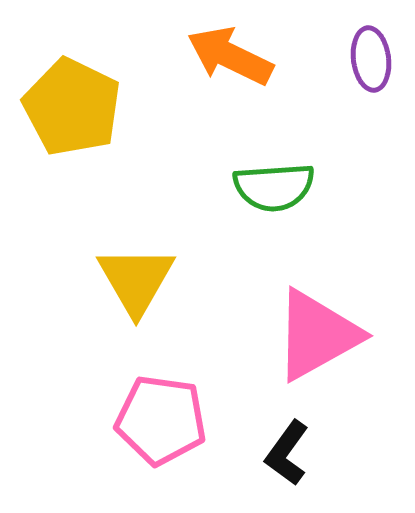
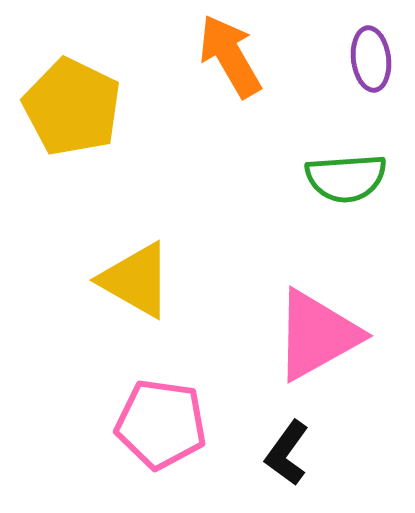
orange arrow: rotated 34 degrees clockwise
green semicircle: moved 72 px right, 9 px up
yellow triangle: rotated 30 degrees counterclockwise
pink pentagon: moved 4 px down
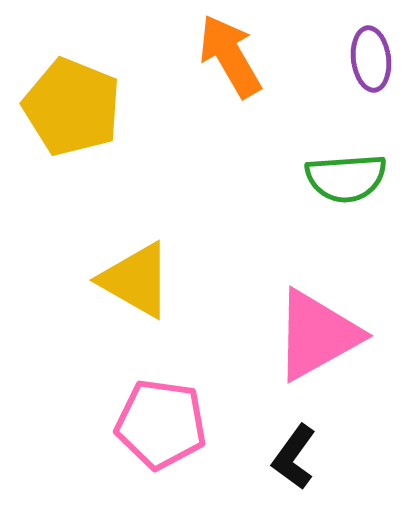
yellow pentagon: rotated 4 degrees counterclockwise
black L-shape: moved 7 px right, 4 px down
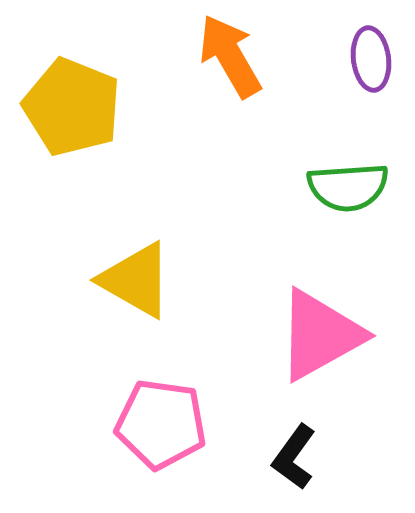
green semicircle: moved 2 px right, 9 px down
pink triangle: moved 3 px right
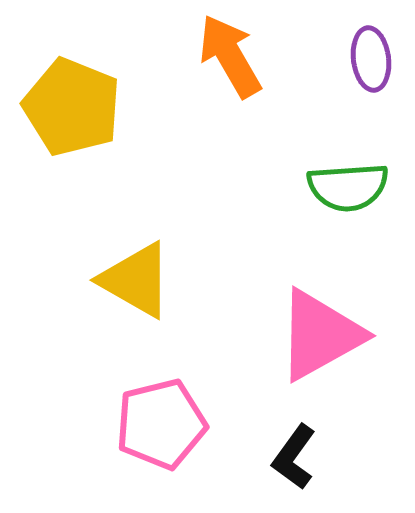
pink pentagon: rotated 22 degrees counterclockwise
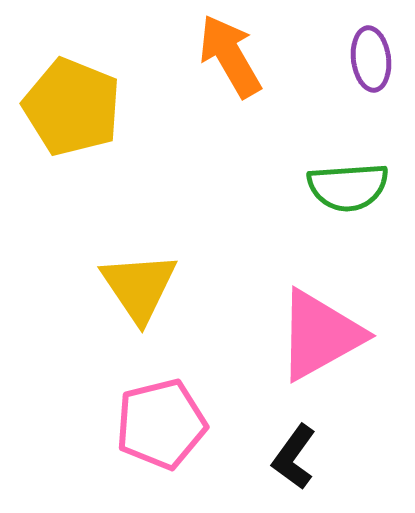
yellow triangle: moved 3 px right, 7 px down; rotated 26 degrees clockwise
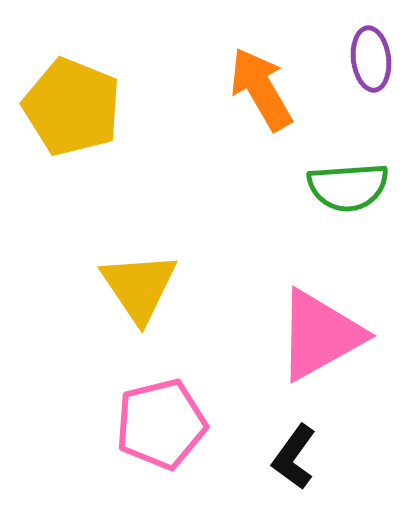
orange arrow: moved 31 px right, 33 px down
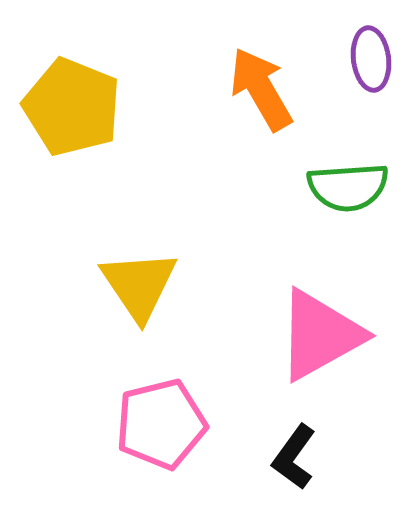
yellow triangle: moved 2 px up
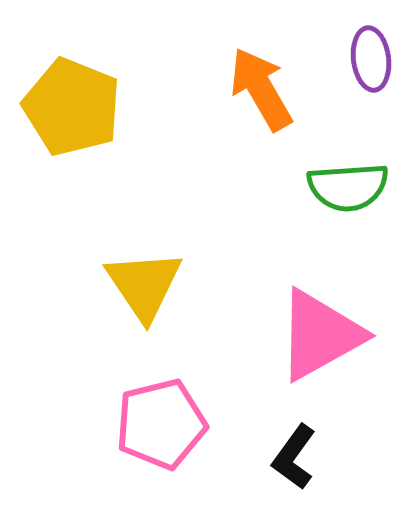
yellow triangle: moved 5 px right
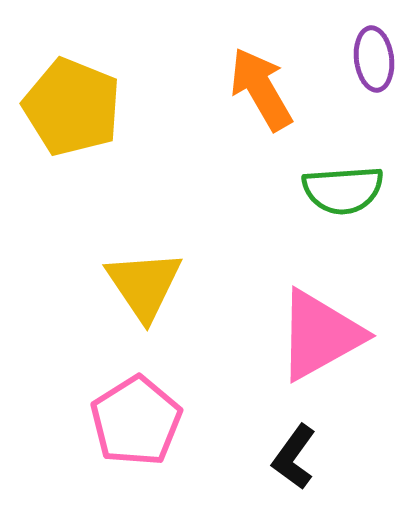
purple ellipse: moved 3 px right
green semicircle: moved 5 px left, 3 px down
pink pentagon: moved 25 px left, 3 px up; rotated 18 degrees counterclockwise
